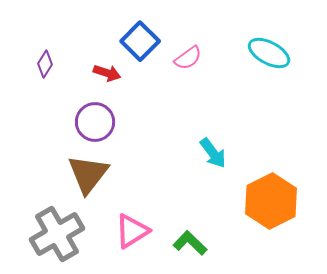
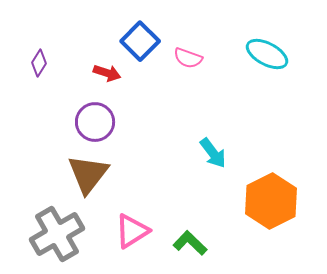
cyan ellipse: moved 2 px left, 1 px down
pink semicircle: rotated 56 degrees clockwise
purple diamond: moved 6 px left, 1 px up
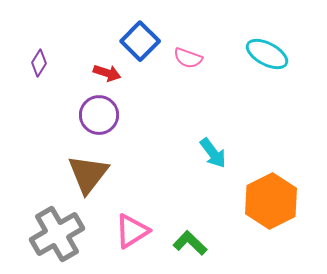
purple circle: moved 4 px right, 7 px up
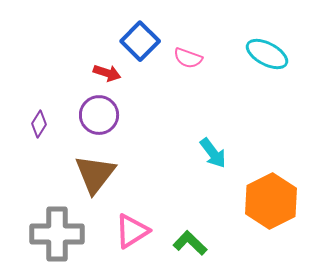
purple diamond: moved 61 px down
brown triangle: moved 7 px right
gray cross: rotated 30 degrees clockwise
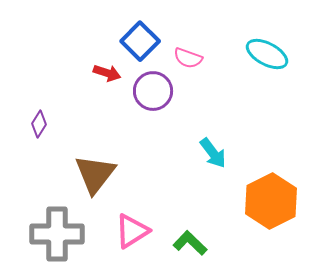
purple circle: moved 54 px right, 24 px up
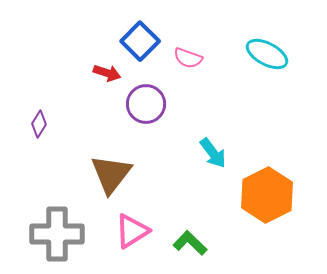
purple circle: moved 7 px left, 13 px down
brown triangle: moved 16 px right
orange hexagon: moved 4 px left, 6 px up
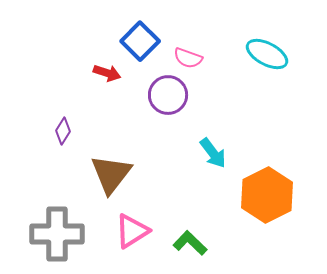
purple circle: moved 22 px right, 9 px up
purple diamond: moved 24 px right, 7 px down
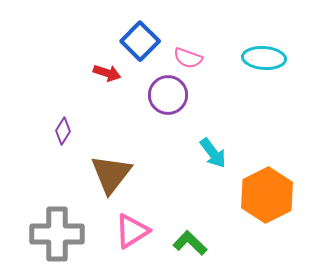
cyan ellipse: moved 3 px left, 4 px down; rotated 24 degrees counterclockwise
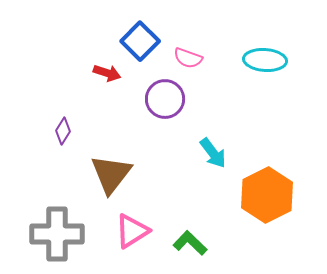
cyan ellipse: moved 1 px right, 2 px down
purple circle: moved 3 px left, 4 px down
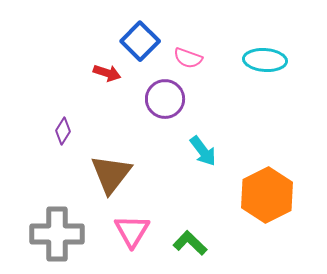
cyan arrow: moved 10 px left, 2 px up
pink triangle: rotated 27 degrees counterclockwise
